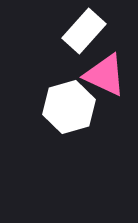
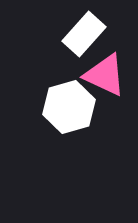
white rectangle: moved 3 px down
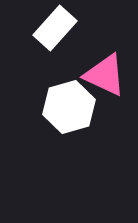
white rectangle: moved 29 px left, 6 px up
